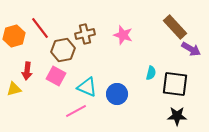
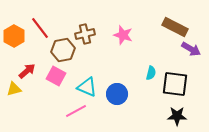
brown rectangle: rotated 20 degrees counterclockwise
orange hexagon: rotated 15 degrees counterclockwise
red arrow: rotated 138 degrees counterclockwise
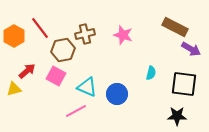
black square: moved 9 px right
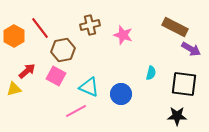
brown cross: moved 5 px right, 9 px up
cyan triangle: moved 2 px right
blue circle: moved 4 px right
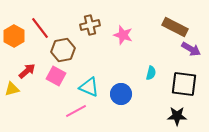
yellow triangle: moved 2 px left
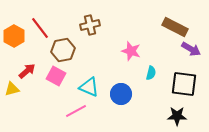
pink star: moved 8 px right, 16 px down
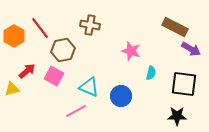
brown cross: rotated 24 degrees clockwise
pink square: moved 2 px left
blue circle: moved 2 px down
